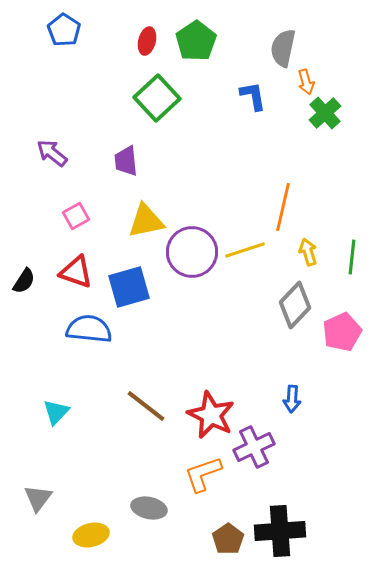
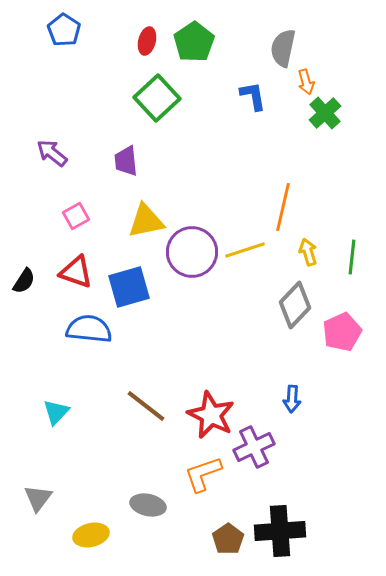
green pentagon: moved 2 px left, 1 px down
gray ellipse: moved 1 px left, 3 px up
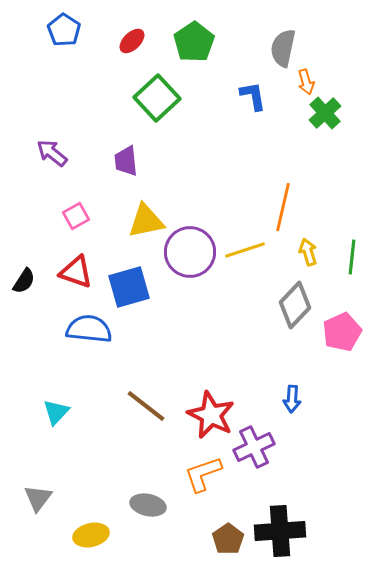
red ellipse: moved 15 px left; rotated 32 degrees clockwise
purple circle: moved 2 px left
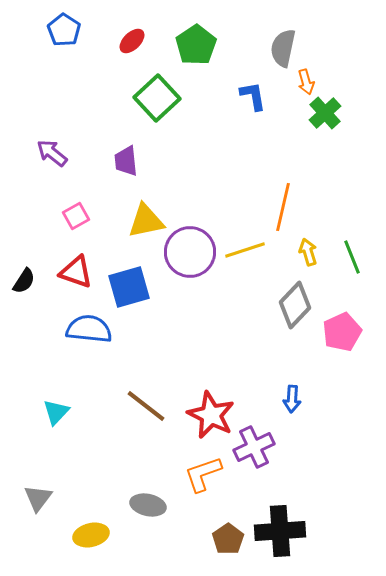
green pentagon: moved 2 px right, 3 px down
green line: rotated 28 degrees counterclockwise
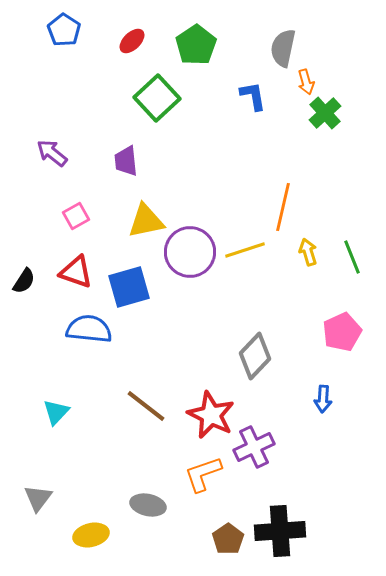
gray diamond: moved 40 px left, 51 px down
blue arrow: moved 31 px right
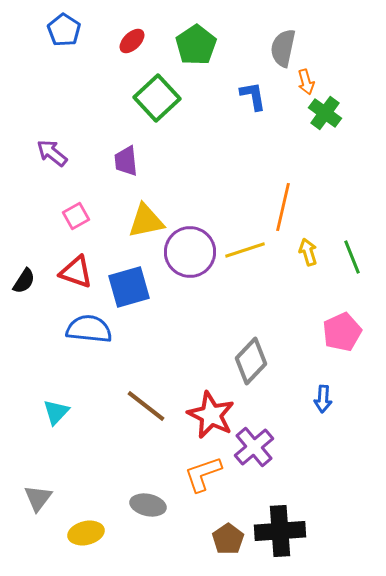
green cross: rotated 12 degrees counterclockwise
gray diamond: moved 4 px left, 5 px down
purple cross: rotated 15 degrees counterclockwise
yellow ellipse: moved 5 px left, 2 px up
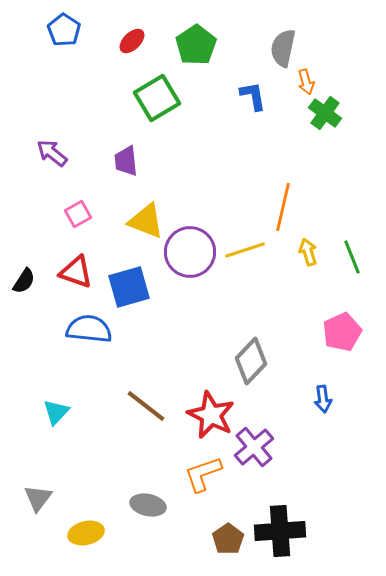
green square: rotated 12 degrees clockwise
pink square: moved 2 px right, 2 px up
yellow triangle: rotated 33 degrees clockwise
blue arrow: rotated 12 degrees counterclockwise
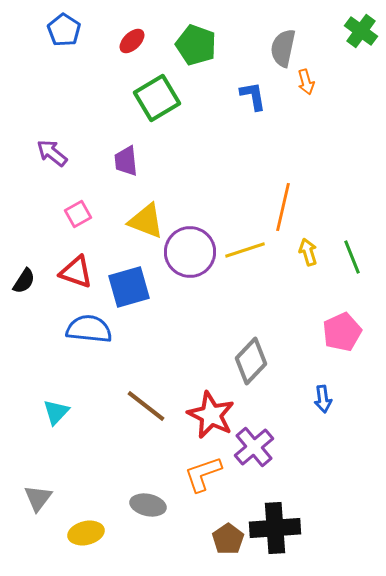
green pentagon: rotated 18 degrees counterclockwise
green cross: moved 36 px right, 82 px up
black cross: moved 5 px left, 3 px up
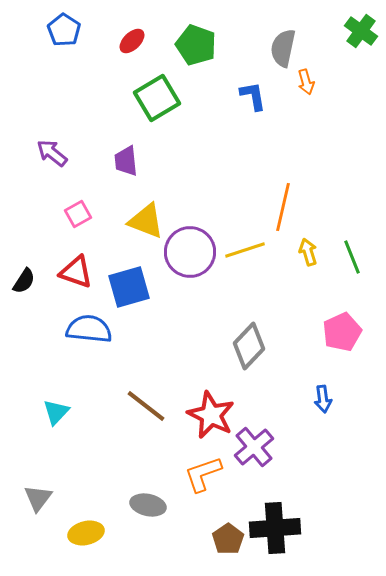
gray diamond: moved 2 px left, 15 px up
